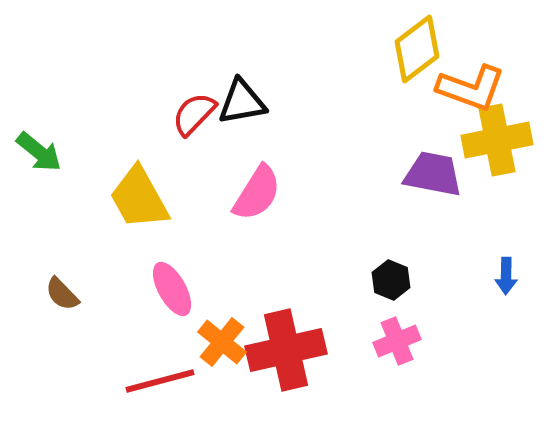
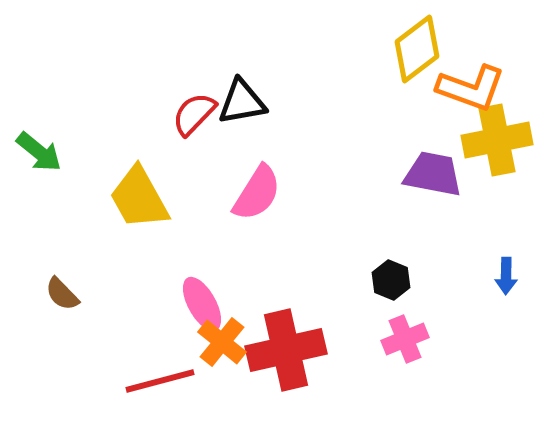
pink ellipse: moved 30 px right, 15 px down
pink cross: moved 8 px right, 2 px up
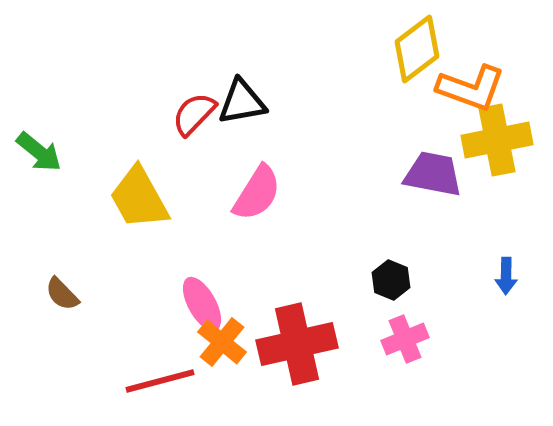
red cross: moved 11 px right, 6 px up
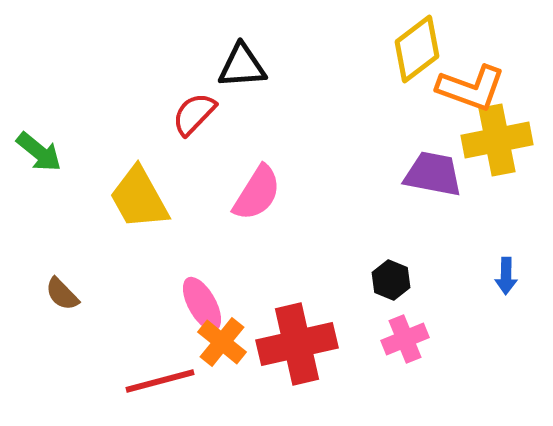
black triangle: moved 36 px up; rotated 6 degrees clockwise
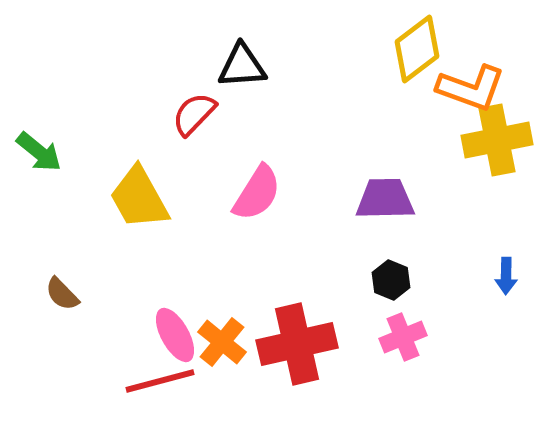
purple trapezoid: moved 48 px left, 25 px down; rotated 12 degrees counterclockwise
pink ellipse: moved 27 px left, 31 px down
pink cross: moved 2 px left, 2 px up
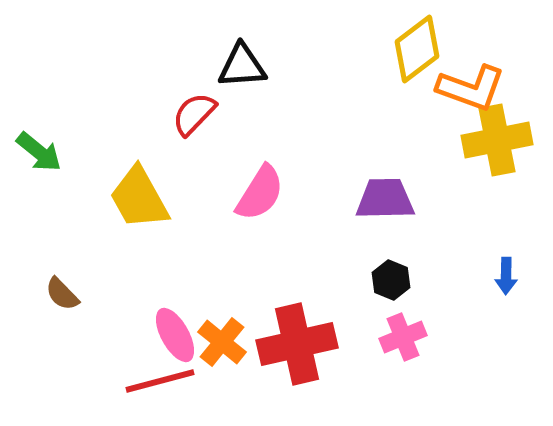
pink semicircle: moved 3 px right
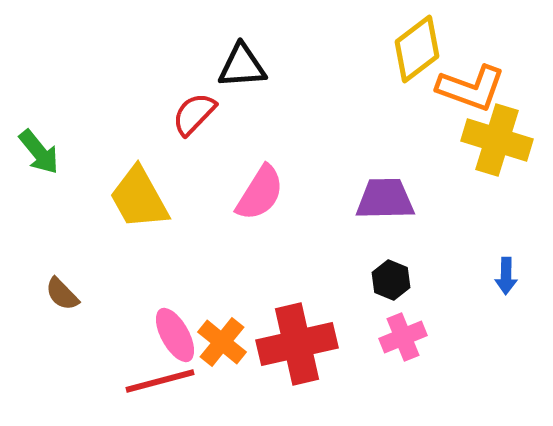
yellow cross: rotated 28 degrees clockwise
green arrow: rotated 12 degrees clockwise
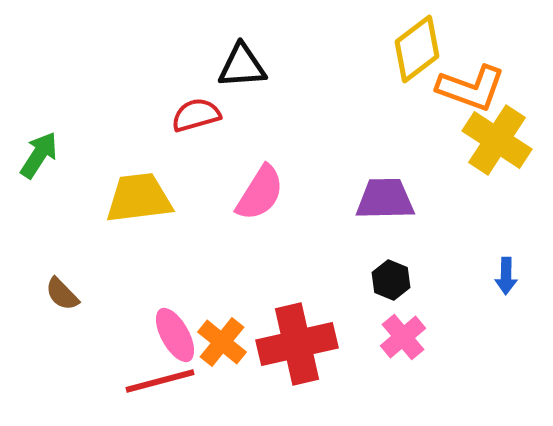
red semicircle: moved 2 px right, 1 px down; rotated 30 degrees clockwise
yellow cross: rotated 16 degrees clockwise
green arrow: moved 3 px down; rotated 108 degrees counterclockwise
yellow trapezoid: rotated 112 degrees clockwise
pink cross: rotated 18 degrees counterclockwise
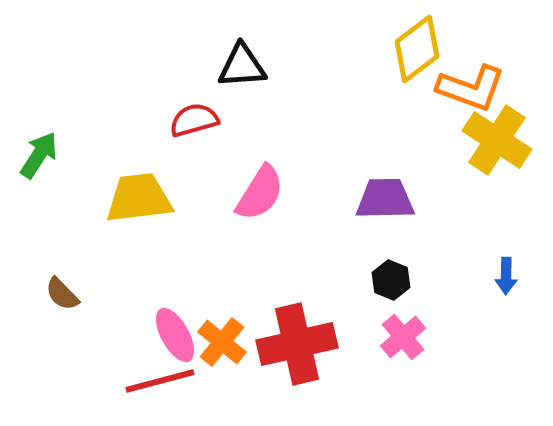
red semicircle: moved 2 px left, 5 px down
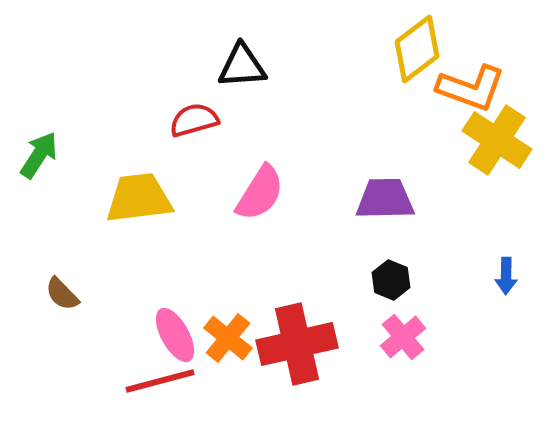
orange cross: moved 6 px right, 4 px up
